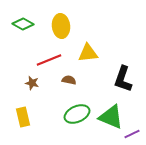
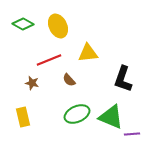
yellow ellipse: moved 3 px left; rotated 20 degrees counterclockwise
brown semicircle: rotated 144 degrees counterclockwise
purple line: rotated 21 degrees clockwise
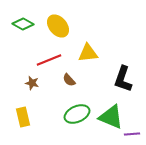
yellow ellipse: rotated 15 degrees counterclockwise
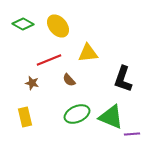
yellow rectangle: moved 2 px right
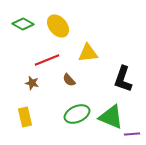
red line: moved 2 px left
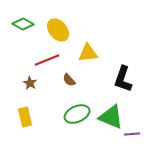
yellow ellipse: moved 4 px down
brown star: moved 2 px left; rotated 16 degrees clockwise
